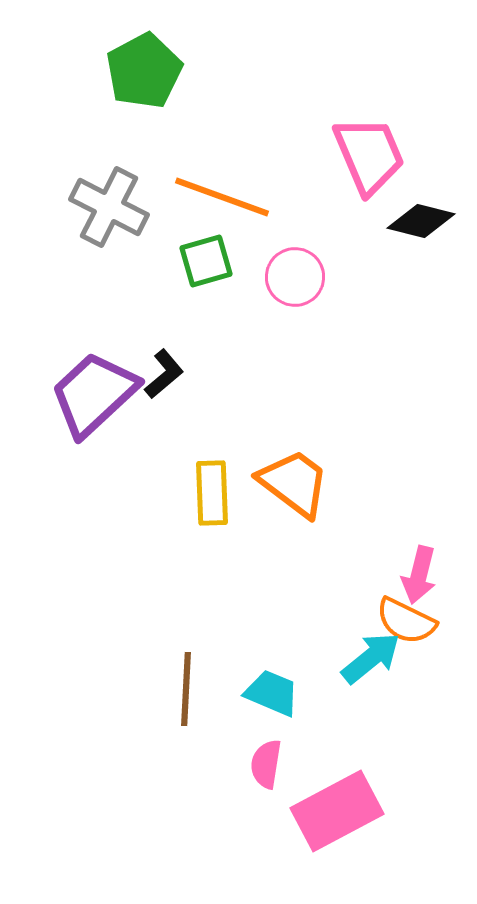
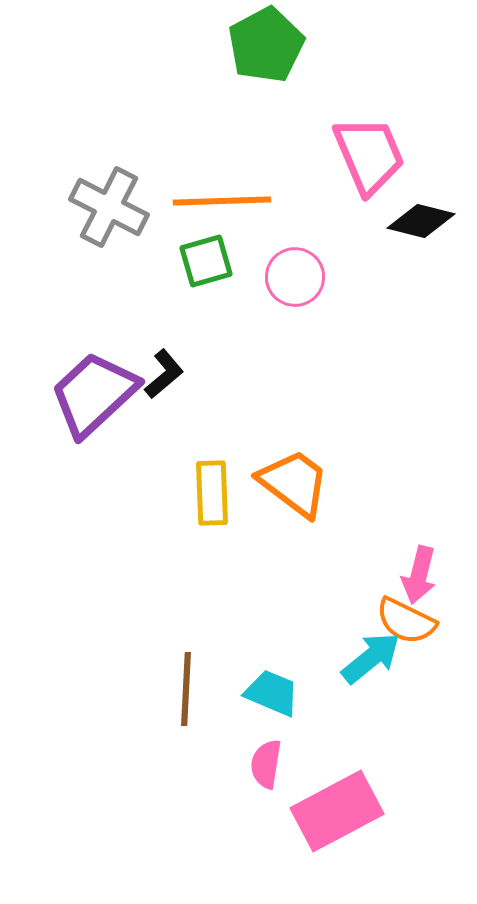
green pentagon: moved 122 px right, 26 px up
orange line: moved 4 px down; rotated 22 degrees counterclockwise
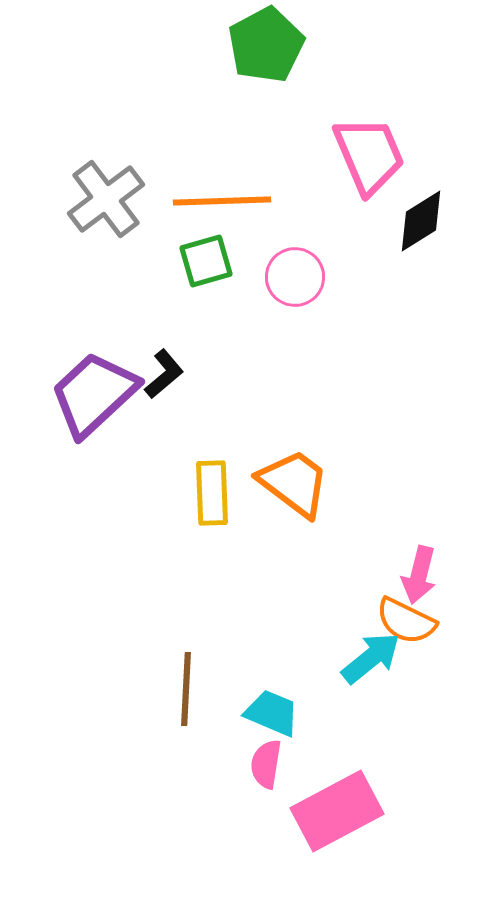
gray cross: moved 3 px left, 8 px up; rotated 26 degrees clockwise
black diamond: rotated 46 degrees counterclockwise
cyan trapezoid: moved 20 px down
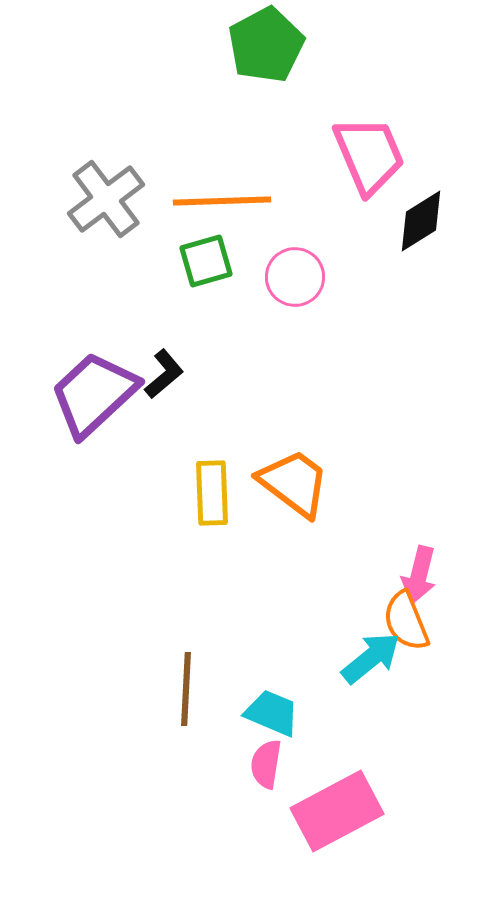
orange semicircle: rotated 42 degrees clockwise
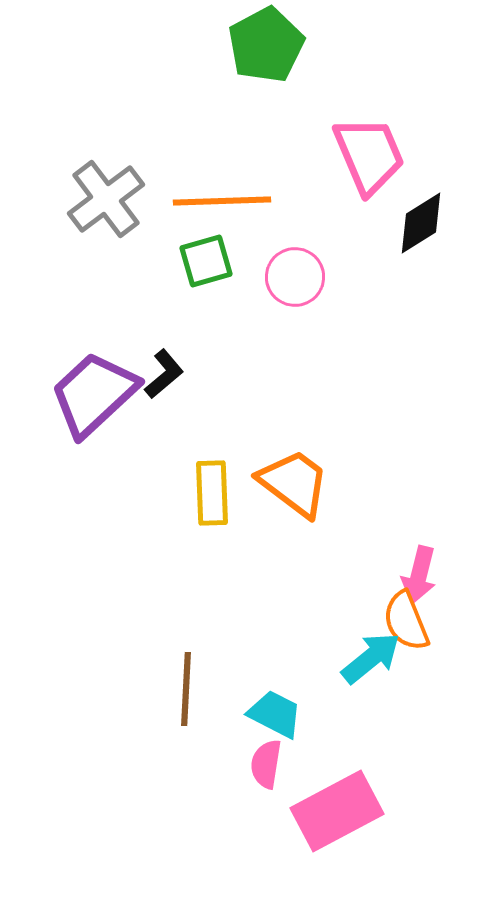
black diamond: moved 2 px down
cyan trapezoid: moved 3 px right, 1 px down; rotated 4 degrees clockwise
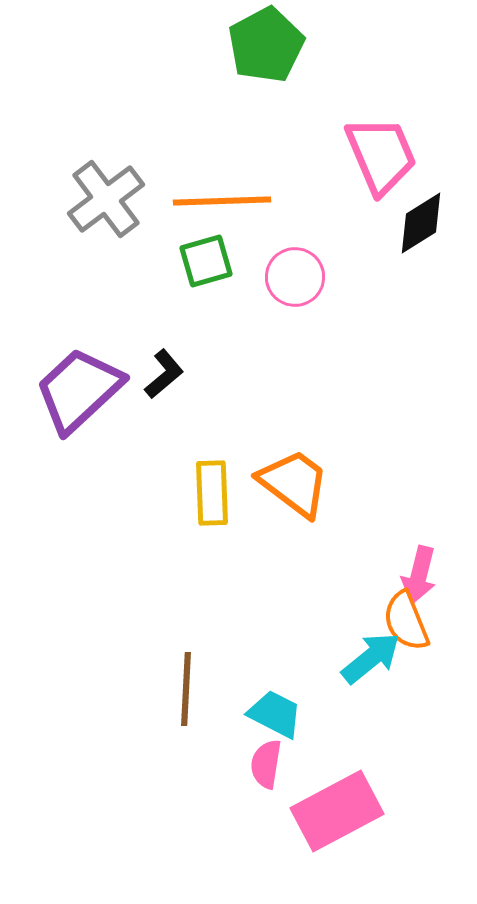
pink trapezoid: moved 12 px right
purple trapezoid: moved 15 px left, 4 px up
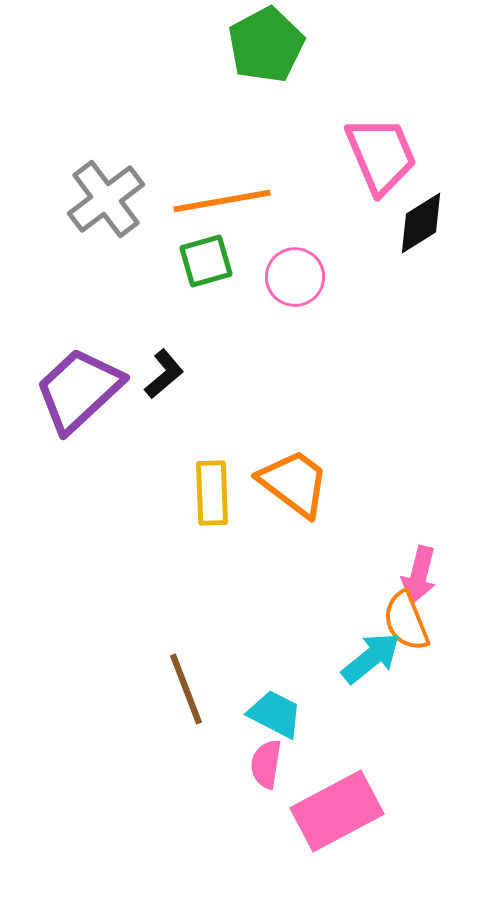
orange line: rotated 8 degrees counterclockwise
brown line: rotated 24 degrees counterclockwise
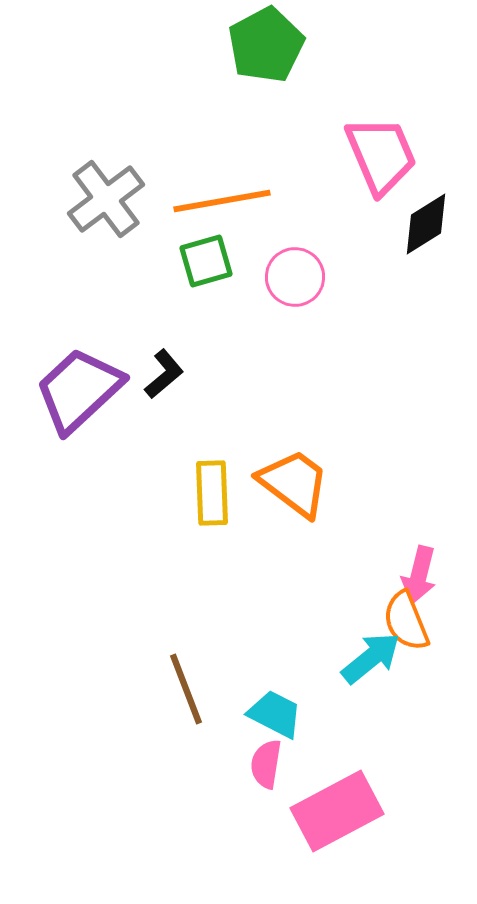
black diamond: moved 5 px right, 1 px down
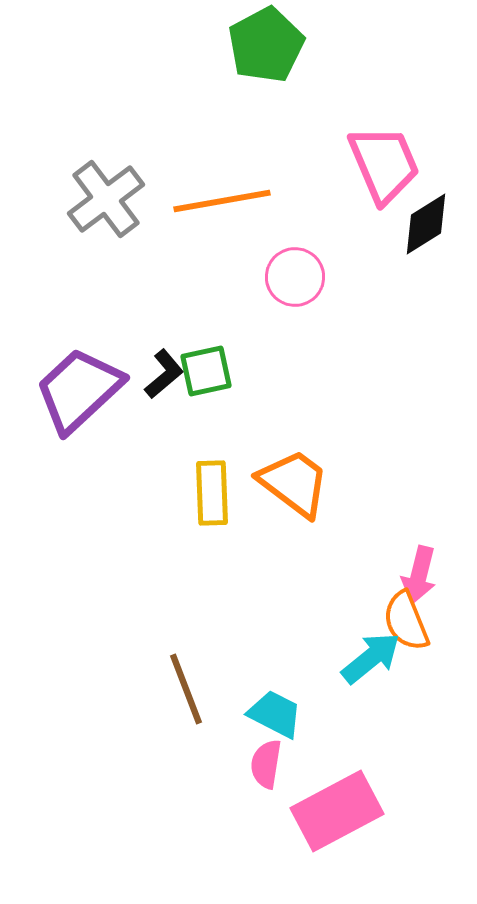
pink trapezoid: moved 3 px right, 9 px down
green square: moved 110 px down; rotated 4 degrees clockwise
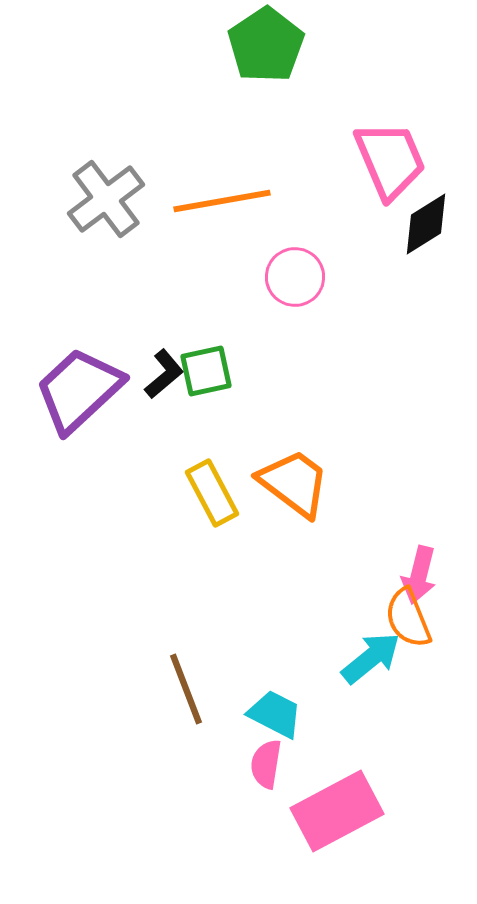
green pentagon: rotated 6 degrees counterclockwise
pink trapezoid: moved 6 px right, 4 px up
yellow rectangle: rotated 26 degrees counterclockwise
orange semicircle: moved 2 px right, 3 px up
